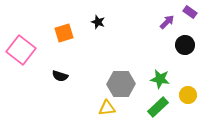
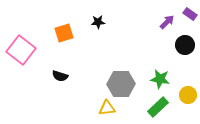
purple rectangle: moved 2 px down
black star: rotated 24 degrees counterclockwise
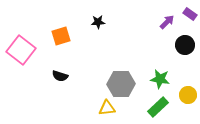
orange square: moved 3 px left, 3 px down
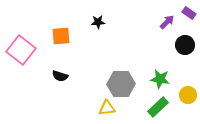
purple rectangle: moved 1 px left, 1 px up
orange square: rotated 12 degrees clockwise
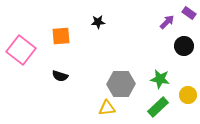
black circle: moved 1 px left, 1 px down
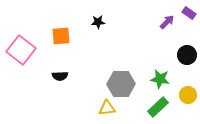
black circle: moved 3 px right, 9 px down
black semicircle: rotated 21 degrees counterclockwise
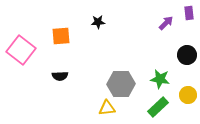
purple rectangle: rotated 48 degrees clockwise
purple arrow: moved 1 px left, 1 px down
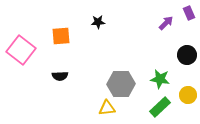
purple rectangle: rotated 16 degrees counterclockwise
green rectangle: moved 2 px right
